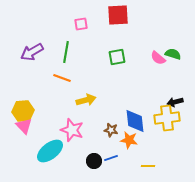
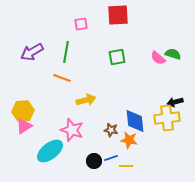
pink triangle: rotated 42 degrees clockwise
yellow line: moved 22 px left
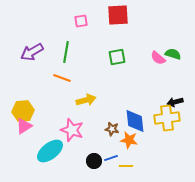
pink square: moved 3 px up
brown star: moved 1 px right, 1 px up
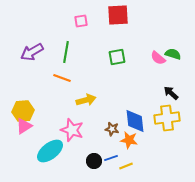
black arrow: moved 4 px left, 9 px up; rotated 56 degrees clockwise
yellow line: rotated 24 degrees counterclockwise
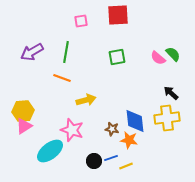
green semicircle: rotated 28 degrees clockwise
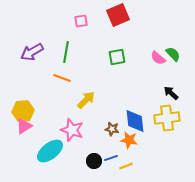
red square: rotated 20 degrees counterclockwise
yellow arrow: rotated 30 degrees counterclockwise
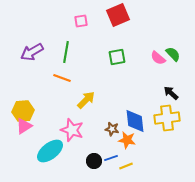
orange star: moved 2 px left
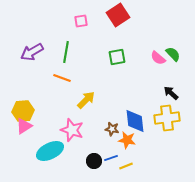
red square: rotated 10 degrees counterclockwise
cyan ellipse: rotated 12 degrees clockwise
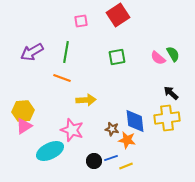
green semicircle: rotated 14 degrees clockwise
yellow arrow: rotated 42 degrees clockwise
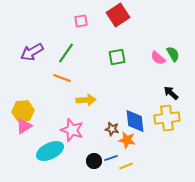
green line: moved 1 px down; rotated 25 degrees clockwise
